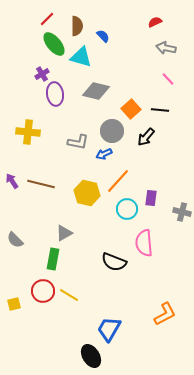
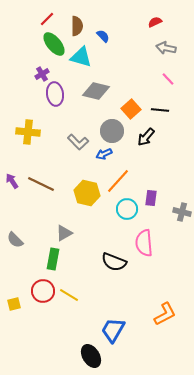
gray L-shape: rotated 35 degrees clockwise
brown line: rotated 12 degrees clockwise
blue trapezoid: moved 4 px right, 1 px down
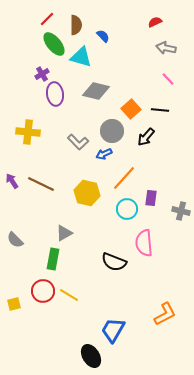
brown semicircle: moved 1 px left, 1 px up
orange line: moved 6 px right, 3 px up
gray cross: moved 1 px left, 1 px up
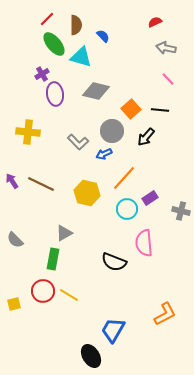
purple rectangle: moved 1 px left; rotated 49 degrees clockwise
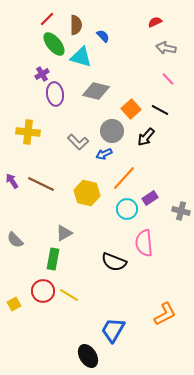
black line: rotated 24 degrees clockwise
yellow square: rotated 16 degrees counterclockwise
black ellipse: moved 3 px left
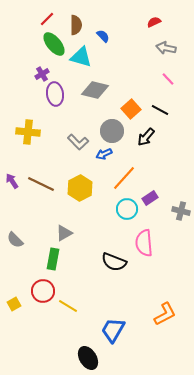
red semicircle: moved 1 px left
gray diamond: moved 1 px left, 1 px up
yellow hexagon: moved 7 px left, 5 px up; rotated 20 degrees clockwise
yellow line: moved 1 px left, 11 px down
black ellipse: moved 2 px down
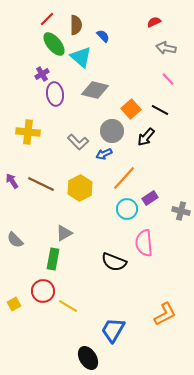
cyan triangle: rotated 25 degrees clockwise
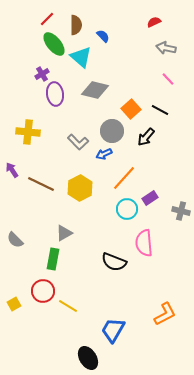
purple arrow: moved 11 px up
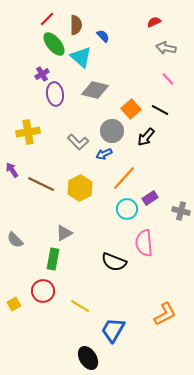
yellow cross: rotated 15 degrees counterclockwise
yellow line: moved 12 px right
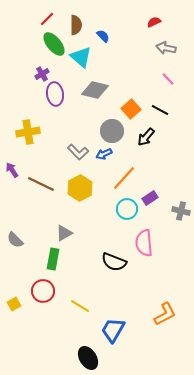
gray L-shape: moved 10 px down
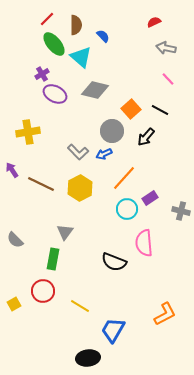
purple ellipse: rotated 55 degrees counterclockwise
gray triangle: moved 1 px right, 1 px up; rotated 24 degrees counterclockwise
black ellipse: rotated 65 degrees counterclockwise
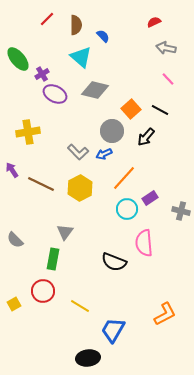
green ellipse: moved 36 px left, 15 px down
